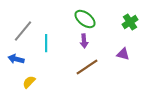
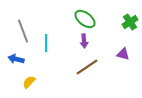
gray line: rotated 60 degrees counterclockwise
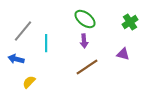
gray line: rotated 60 degrees clockwise
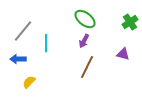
purple arrow: rotated 32 degrees clockwise
blue arrow: moved 2 px right; rotated 14 degrees counterclockwise
brown line: rotated 30 degrees counterclockwise
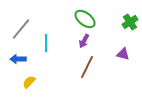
gray line: moved 2 px left, 2 px up
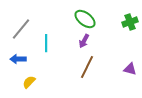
green cross: rotated 14 degrees clockwise
purple triangle: moved 7 px right, 15 px down
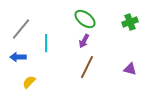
blue arrow: moved 2 px up
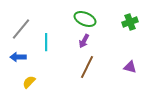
green ellipse: rotated 15 degrees counterclockwise
cyan line: moved 1 px up
purple triangle: moved 2 px up
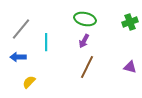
green ellipse: rotated 10 degrees counterclockwise
